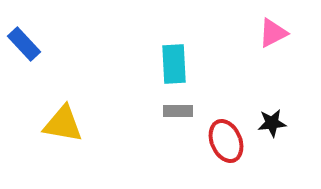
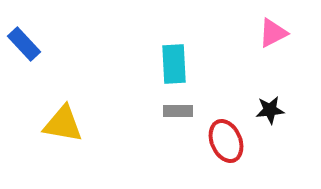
black star: moved 2 px left, 13 px up
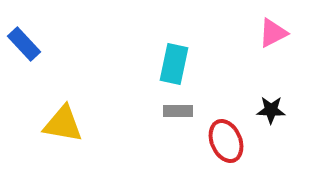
cyan rectangle: rotated 15 degrees clockwise
black star: moved 1 px right; rotated 8 degrees clockwise
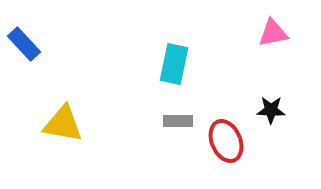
pink triangle: rotated 16 degrees clockwise
gray rectangle: moved 10 px down
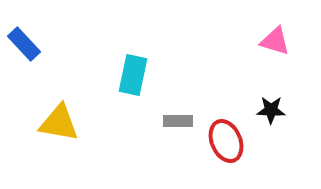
pink triangle: moved 2 px right, 8 px down; rotated 28 degrees clockwise
cyan rectangle: moved 41 px left, 11 px down
yellow triangle: moved 4 px left, 1 px up
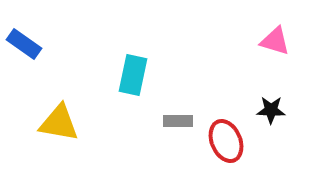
blue rectangle: rotated 12 degrees counterclockwise
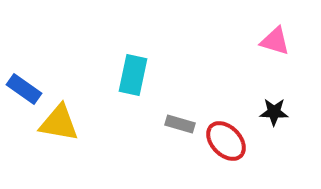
blue rectangle: moved 45 px down
black star: moved 3 px right, 2 px down
gray rectangle: moved 2 px right, 3 px down; rotated 16 degrees clockwise
red ellipse: rotated 21 degrees counterclockwise
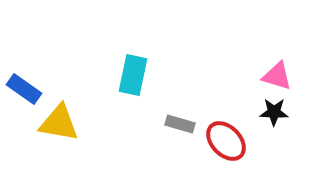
pink triangle: moved 2 px right, 35 px down
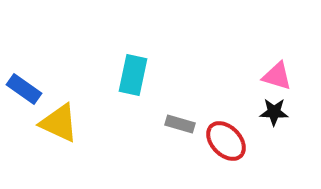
yellow triangle: rotated 15 degrees clockwise
